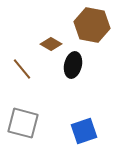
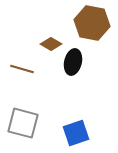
brown hexagon: moved 2 px up
black ellipse: moved 3 px up
brown line: rotated 35 degrees counterclockwise
blue square: moved 8 px left, 2 px down
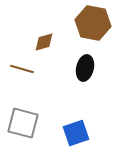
brown hexagon: moved 1 px right
brown diamond: moved 7 px left, 2 px up; rotated 45 degrees counterclockwise
black ellipse: moved 12 px right, 6 px down
